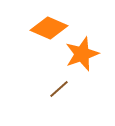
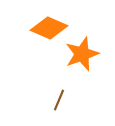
brown line: moved 11 px down; rotated 25 degrees counterclockwise
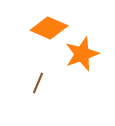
brown line: moved 21 px left, 17 px up
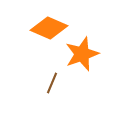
brown line: moved 14 px right
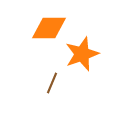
orange diamond: rotated 24 degrees counterclockwise
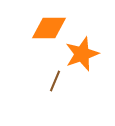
brown line: moved 3 px right, 2 px up
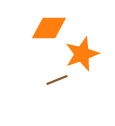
brown line: moved 2 px right, 1 px up; rotated 45 degrees clockwise
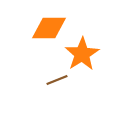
orange star: rotated 12 degrees counterclockwise
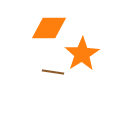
brown line: moved 4 px left, 8 px up; rotated 30 degrees clockwise
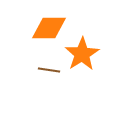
brown line: moved 4 px left, 2 px up
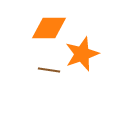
orange star: rotated 12 degrees clockwise
